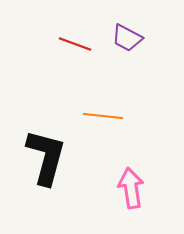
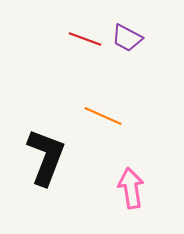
red line: moved 10 px right, 5 px up
orange line: rotated 18 degrees clockwise
black L-shape: rotated 6 degrees clockwise
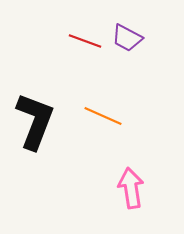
red line: moved 2 px down
black L-shape: moved 11 px left, 36 px up
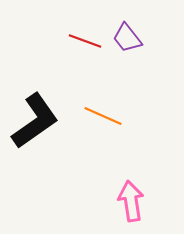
purple trapezoid: rotated 24 degrees clockwise
black L-shape: rotated 34 degrees clockwise
pink arrow: moved 13 px down
